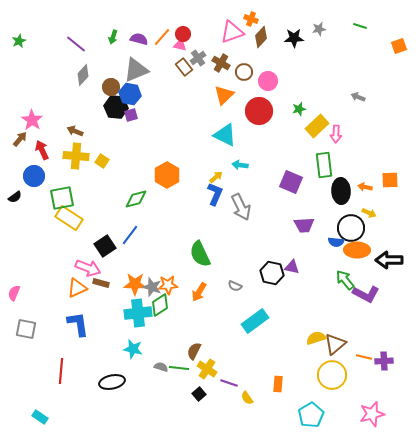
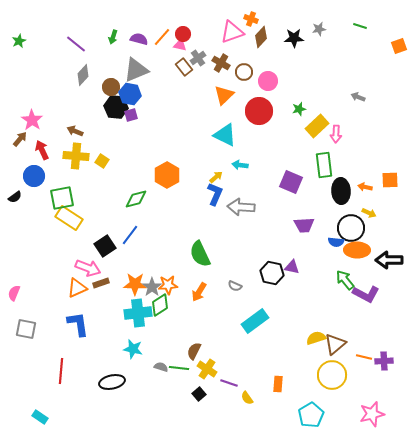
gray arrow at (241, 207): rotated 120 degrees clockwise
brown rectangle at (101, 283): rotated 35 degrees counterclockwise
gray star at (152, 287): rotated 18 degrees clockwise
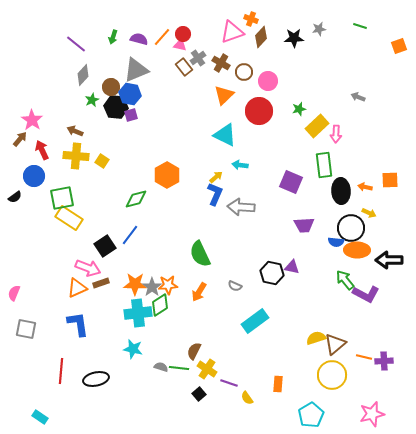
green star at (19, 41): moved 73 px right, 59 px down
black ellipse at (112, 382): moved 16 px left, 3 px up
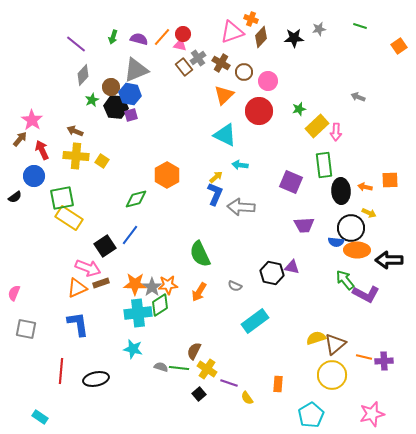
orange square at (399, 46): rotated 14 degrees counterclockwise
pink arrow at (336, 134): moved 2 px up
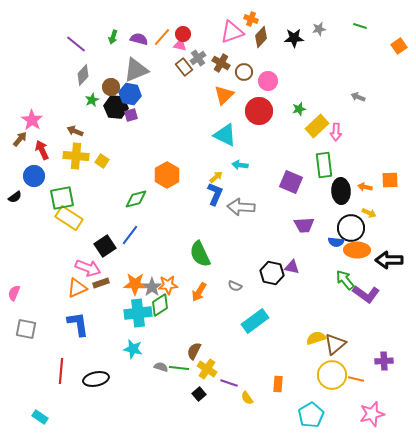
purple L-shape at (366, 294): rotated 8 degrees clockwise
orange line at (364, 357): moved 8 px left, 22 px down
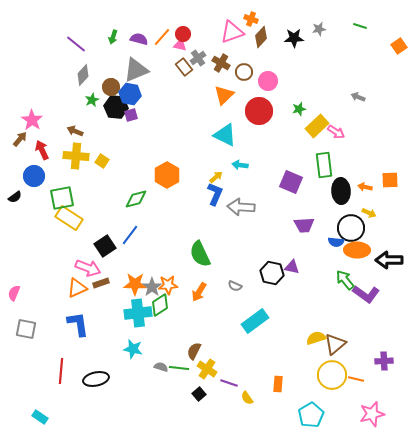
pink arrow at (336, 132): rotated 60 degrees counterclockwise
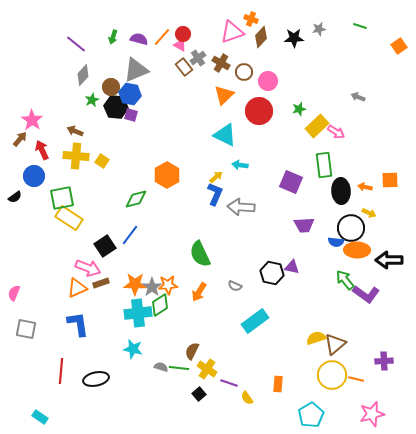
pink triangle at (180, 45): rotated 16 degrees clockwise
purple square at (131, 115): rotated 32 degrees clockwise
brown semicircle at (194, 351): moved 2 px left
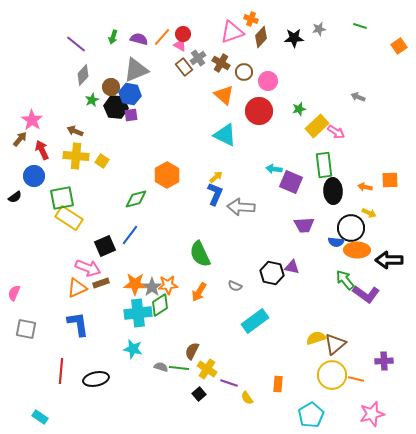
orange triangle at (224, 95): rotated 35 degrees counterclockwise
purple square at (131, 115): rotated 24 degrees counterclockwise
cyan arrow at (240, 165): moved 34 px right, 4 px down
black ellipse at (341, 191): moved 8 px left
black square at (105, 246): rotated 10 degrees clockwise
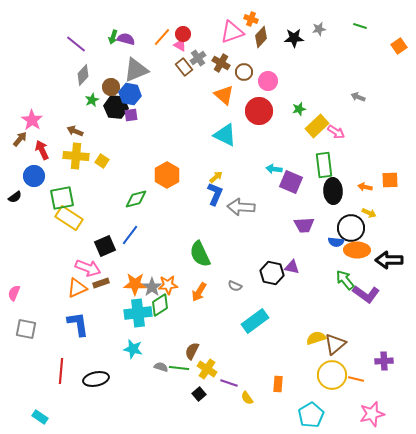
purple semicircle at (139, 39): moved 13 px left
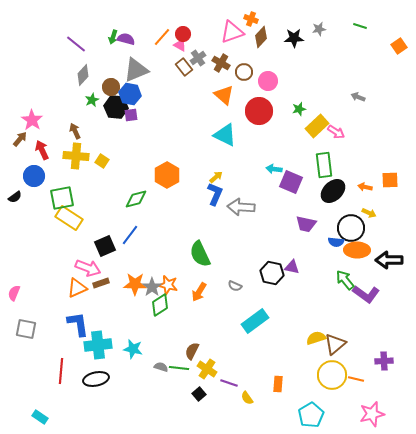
brown arrow at (75, 131): rotated 42 degrees clockwise
black ellipse at (333, 191): rotated 50 degrees clockwise
purple trapezoid at (304, 225): moved 2 px right, 1 px up; rotated 15 degrees clockwise
orange star at (168, 285): rotated 18 degrees clockwise
cyan cross at (138, 313): moved 40 px left, 32 px down
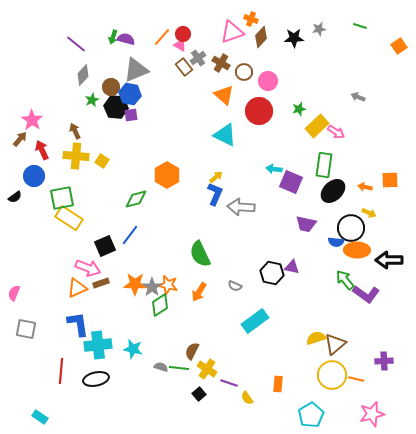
green rectangle at (324, 165): rotated 15 degrees clockwise
